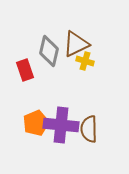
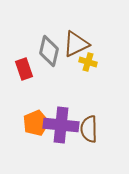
yellow cross: moved 3 px right, 1 px down
red rectangle: moved 1 px left, 1 px up
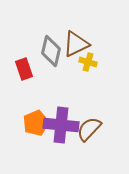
gray diamond: moved 2 px right
brown semicircle: rotated 44 degrees clockwise
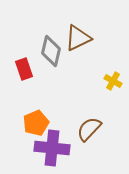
brown triangle: moved 2 px right, 6 px up
yellow cross: moved 25 px right, 19 px down; rotated 12 degrees clockwise
purple cross: moved 9 px left, 23 px down
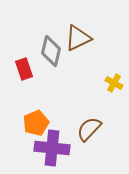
yellow cross: moved 1 px right, 2 px down
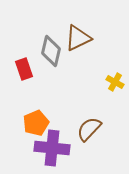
yellow cross: moved 1 px right, 1 px up
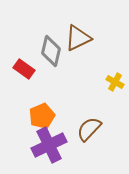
red rectangle: rotated 35 degrees counterclockwise
orange pentagon: moved 6 px right, 7 px up
purple cross: moved 3 px left, 3 px up; rotated 32 degrees counterclockwise
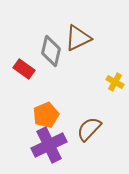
orange pentagon: moved 4 px right, 1 px up
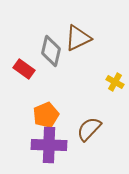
purple cross: rotated 28 degrees clockwise
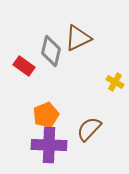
red rectangle: moved 3 px up
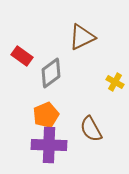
brown triangle: moved 4 px right, 1 px up
gray diamond: moved 22 px down; rotated 40 degrees clockwise
red rectangle: moved 2 px left, 10 px up
brown semicircle: moved 2 px right; rotated 72 degrees counterclockwise
